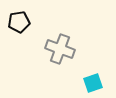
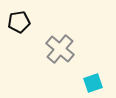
gray cross: rotated 20 degrees clockwise
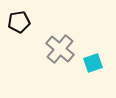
cyan square: moved 20 px up
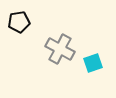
gray cross: rotated 12 degrees counterclockwise
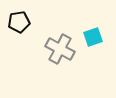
cyan square: moved 26 px up
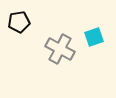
cyan square: moved 1 px right
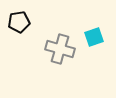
gray cross: rotated 12 degrees counterclockwise
